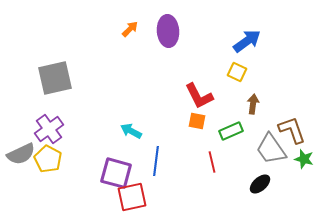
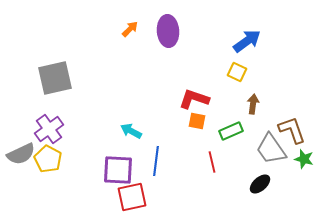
red L-shape: moved 5 px left, 3 px down; rotated 136 degrees clockwise
purple square: moved 2 px right, 3 px up; rotated 12 degrees counterclockwise
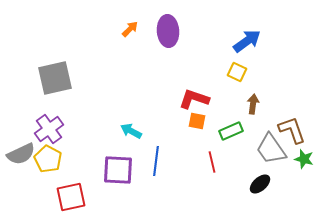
red square: moved 61 px left
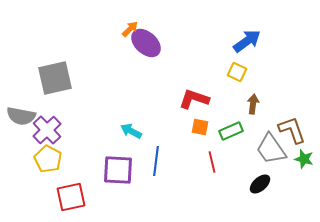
purple ellipse: moved 22 px left, 12 px down; rotated 44 degrees counterclockwise
orange square: moved 3 px right, 6 px down
purple cross: moved 2 px left, 1 px down; rotated 8 degrees counterclockwise
gray semicircle: moved 38 px up; rotated 36 degrees clockwise
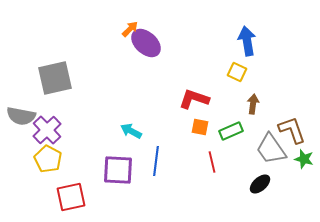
blue arrow: rotated 64 degrees counterclockwise
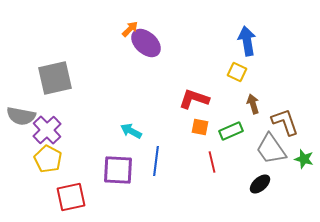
brown arrow: rotated 24 degrees counterclockwise
brown L-shape: moved 7 px left, 8 px up
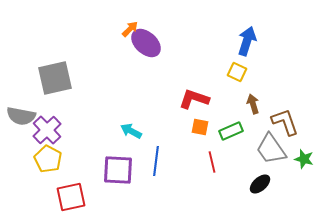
blue arrow: rotated 28 degrees clockwise
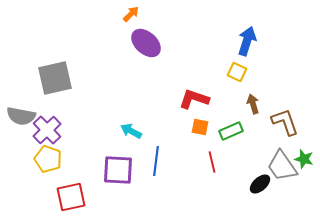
orange arrow: moved 1 px right, 15 px up
gray trapezoid: moved 11 px right, 17 px down
yellow pentagon: rotated 8 degrees counterclockwise
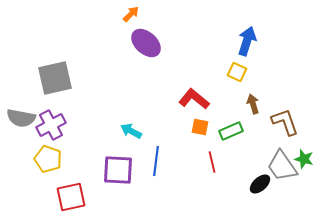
red L-shape: rotated 20 degrees clockwise
gray semicircle: moved 2 px down
purple cross: moved 4 px right, 5 px up; rotated 16 degrees clockwise
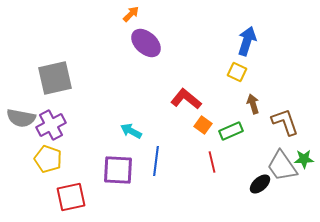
red L-shape: moved 8 px left
orange square: moved 3 px right, 2 px up; rotated 24 degrees clockwise
green star: rotated 18 degrees counterclockwise
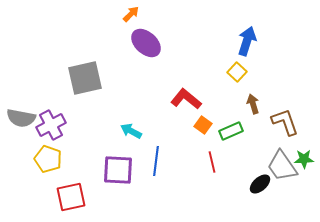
yellow square: rotated 18 degrees clockwise
gray square: moved 30 px right
